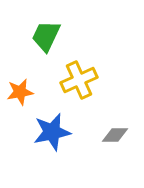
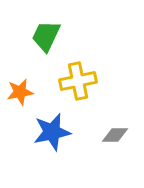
yellow cross: moved 1 px left, 1 px down; rotated 12 degrees clockwise
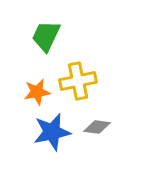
orange star: moved 17 px right
gray diamond: moved 18 px left, 8 px up; rotated 8 degrees clockwise
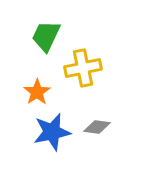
yellow cross: moved 5 px right, 13 px up
orange star: rotated 24 degrees counterclockwise
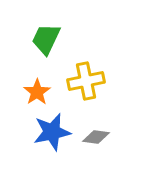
green trapezoid: moved 3 px down
yellow cross: moved 3 px right, 13 px down
gray diamond: moved 1 px left, 10 px down
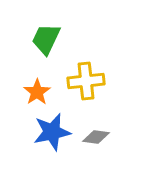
yellow cross: rotated 6 degrees clockwise
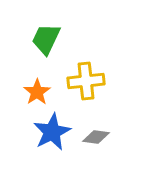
blue star: rotated 15 degrees counterclockwise
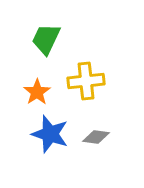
blue star: moved 2 px left, 2 px down; rotated 27 degrees counterclockwise
